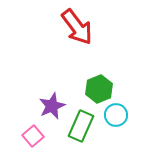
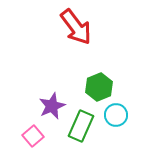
red arrow: moved 1 px left
green hexagon: moved 2 px up
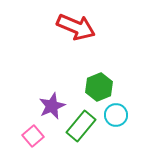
red arrow: rotated 30 degrees counterclockwise
green rectangle: rotated 16 degrees clockwise
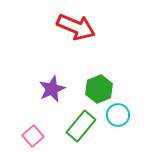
green hexagon: moved 2 px down
purple star: moved 17 px up
cyan circle: moved 2 px right
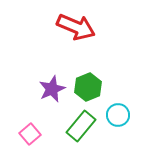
green hexagon: moved 11 px left, 2 px up
pink square: moved 3 px left, 2 px up
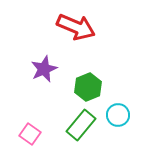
purple star: moved 8 px left, 20 px up
green rectangle: moved 1 px up
pink square: rotated 15 degrees counterclockwise
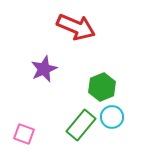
green hexagon: moved 14 px right
cyan circle: moved 6 px left, 2 px down
pink square: moved 6 px left; rotated 15 degrees counterclockwise
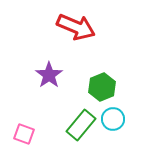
purple star: moved 5 px right, 6 px down; rotated 12 degrees counterclockwise
cyan circle: moved 1 px right, 2 px down
